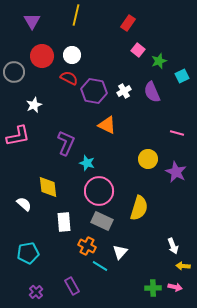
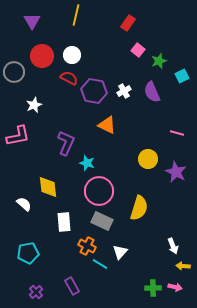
cyan line: moved 2 px up
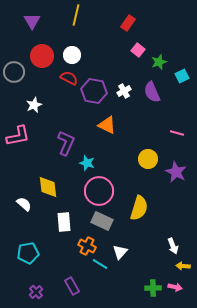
green star: moved 1 px down
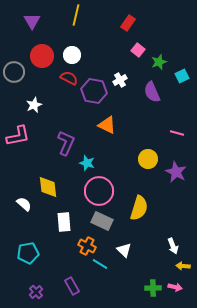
white cross: moved 4 px left, 11 px up
white triangle: moved 4 px right, 2 px up; rotated 28 degrees counterclockwise
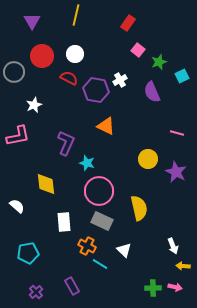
white circle: moved 3 px right, 1 px up
purple hexagon: moved 2 px right, 1 px up
orange triangle: moved 1 px left, 1 px down
yellow diamond: moved 2 px left, 3 px up
white semicircle: moved 7 px left, 2 px down
yellow semicircle: rotated 30 degrees counterclockwise
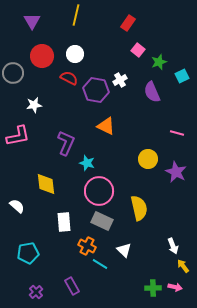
gray circle: moved 1 px left, 1 px down
white star: rotated 14 degrees clockwise
yellow arrow: rotated 48 degrees clockwise
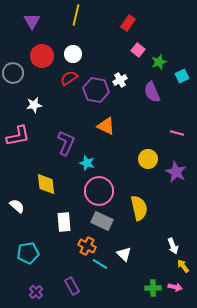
white circle: moved 2 px left
red semicircle: rotated 60 degrees counterclockwise
white triangle: moved 4 px down
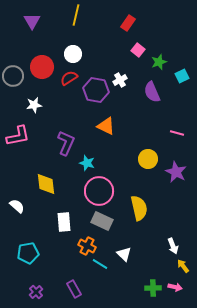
red circle: moved 11 px down
gray circle: moved 3 px down
purple rectangle: moved 2 px right, 3 px down
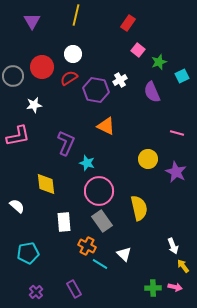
gray rectangle: rotated 30 degrees clockwise
